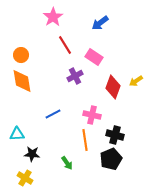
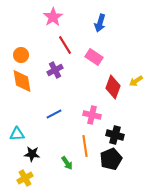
blue arrow: rotated 36 degrees counterclockwise
purple cross: moved 20 px left, 6 px up
blue line: moved 1 px right
orange line: moved 6 px down
yellow cross: rotated 28 degrees clockwise
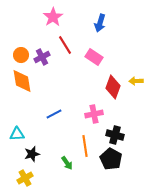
purple cross: moved 13 px left, 13 px up
yellow arrow: rotated 32 degrees clockwise
pink cross: moved 2 px right, 1 px up; rotated 24 degrees counterclockwise
black star: rotated 21 degrees counterclockwise
black pentagon: rotated 20 degrees counterclockwise
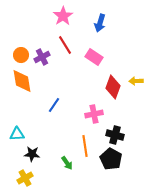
pink star: moved 10 px right, 1 px up
blue line: moved 9 px up; rotated 28 degrees counterclockwise
black star: rotated 21 degrees clockwise
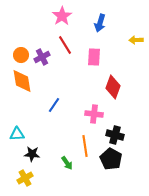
pink star: moved 1 px left
pink rectangle: rotated 60 degrees clockwise
yellow arrow: moved 41 px up
pink cross: rotated 18 degrees clockwise
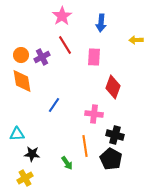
blue arrow: moved 1 px right; rotated 12 degrees counterclockwise
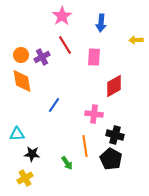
red diamond: moved 1 px right, 1 px up; rotated 40 degrees clockwise
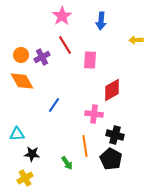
blue arrow: moved 2 px up
pink rectangle: moved 4 px left, 3 px down
orange diamond: rotated 20 degrees counterclockwise
red diamond: moved 2 px left, 4 px down
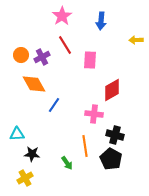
orange diamond: moved 12 px right, 3 px down
